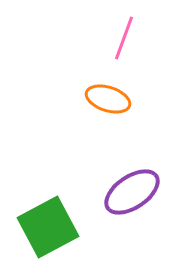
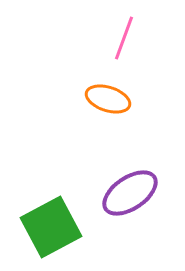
purple ellipse: moved 2 px left, 1 px down
green square: moved 3 px right
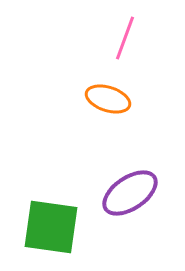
pink line: moved 1 px right
green square: rotated 36 degrees clockwise
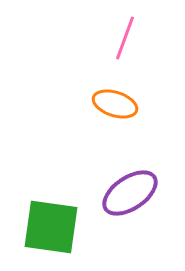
orange ellipse: moved 7 px right, 5 px down
